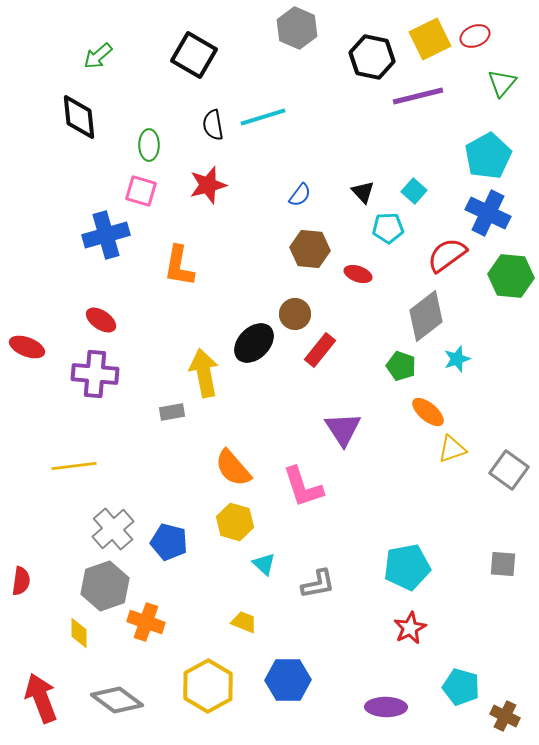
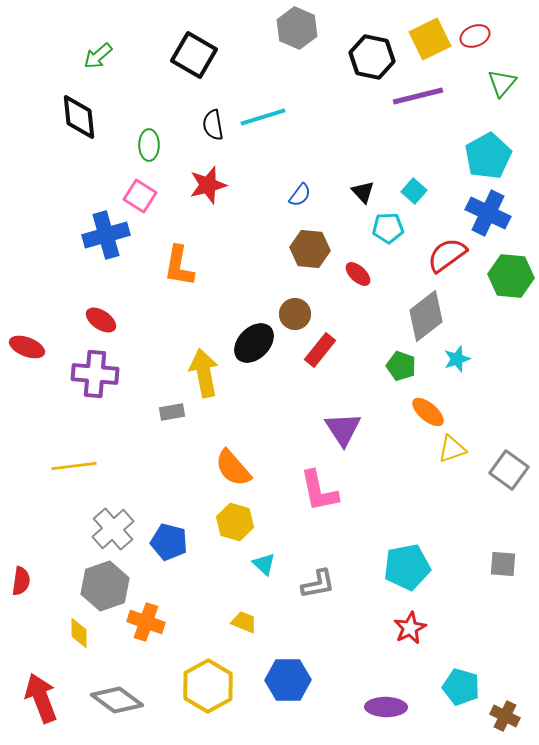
pink square at (141, 191): moved 1 px left, 5 px down; rotated 16 degrees clockwise
red ellipse at (358, 274): rotated 24 degrees clockwise
pink L-shape at (303, 487): moved 16 px right, 4 px down; rotated 6 degrees clockwise
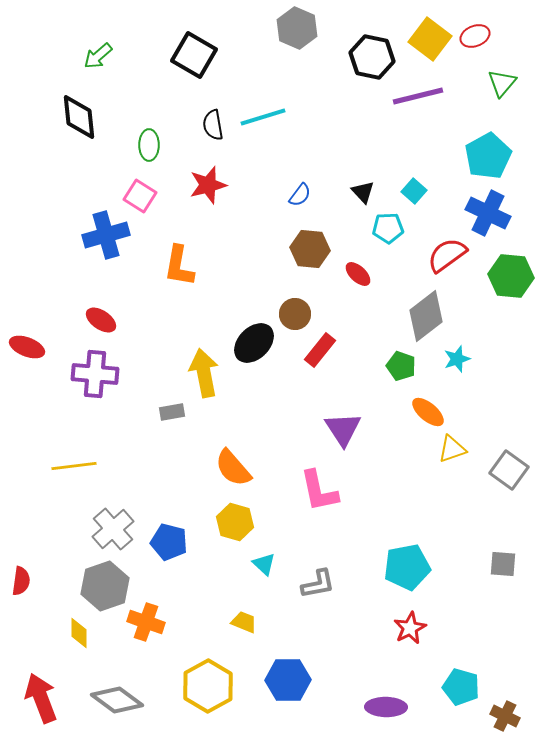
yellow square at (430, 39): rotated 27 degrees counterclockwise
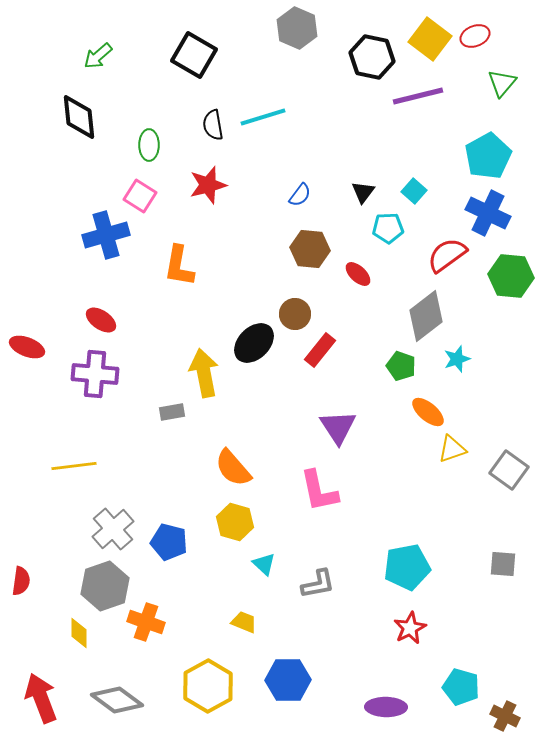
black triangle at (363, 192): rotated 20 degrees clockwise
purple triangle at (343, 429): moved 5 px left, 2 px up
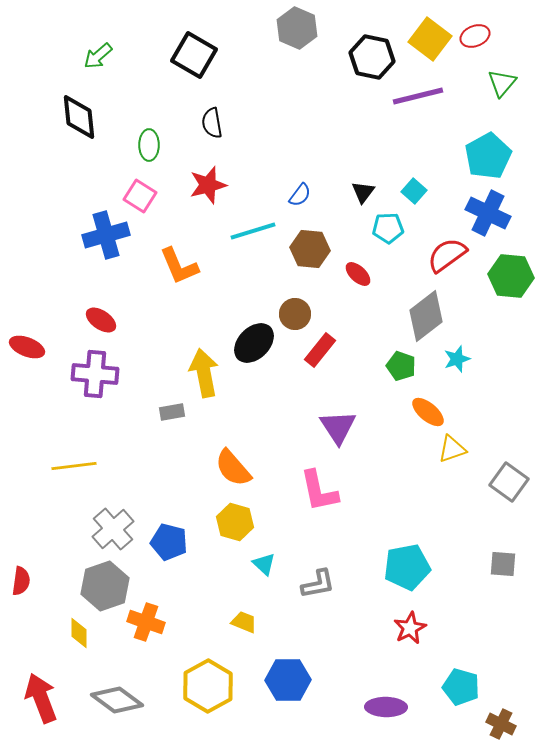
cyan line at (263, 117): moved 10 px left, 114 px down
black semicircle at (213, 125): moved 1 px left, 2 px up
orange L-shape at (179, 266): rotated 33 degrees counterclockwise
gray square at (509, 470): moved 12 px down
brown cross at (505, 716): moved 4 px left, 8 px down
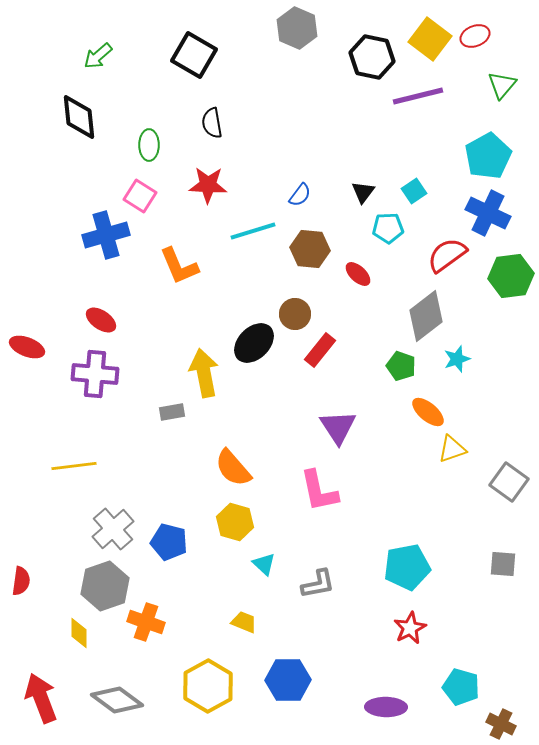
green triangle at (502, 83): moved 2 px down
red star at (208, 185): rotated 18 degrees clockwise
cyan square at (414, 191): rotated 15 degrees clockwise
green hexagon at (511, 276): rotated 12 degrees counterclockwise
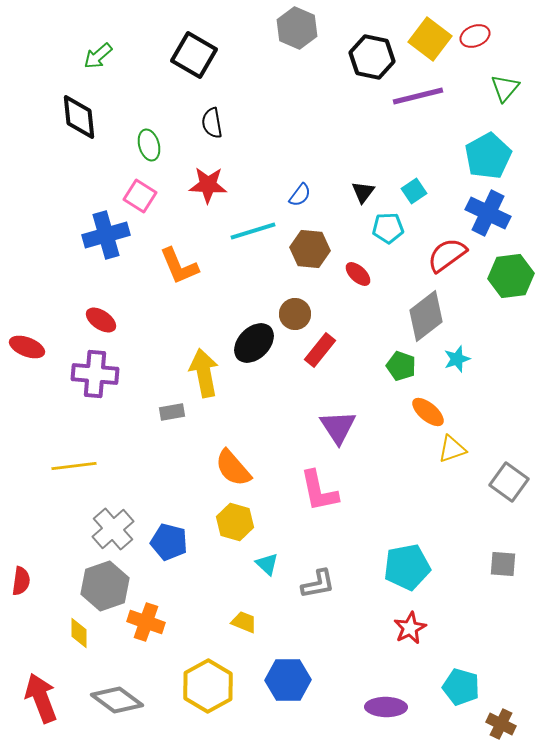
green triangle at (502, 85): moved 3 px right, 3 px down
green ellipse at (149, 145): rotated 16 degrees counterclockwise
cyan triangle at (264, 564): moved 3 px right
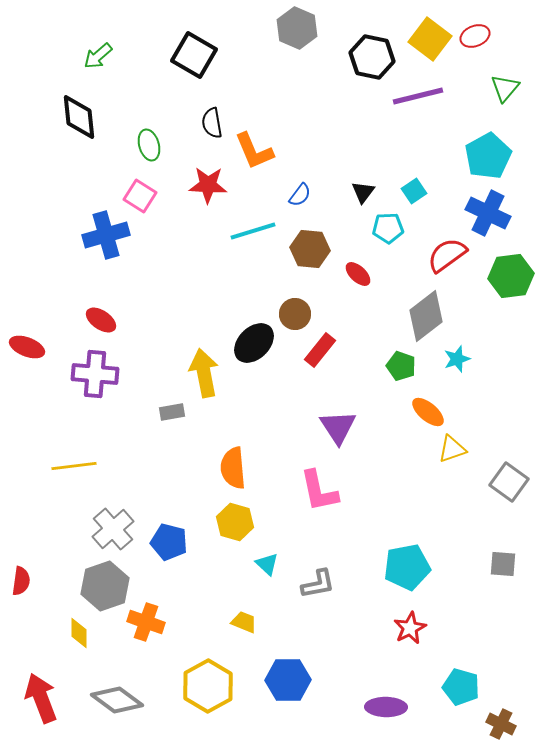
orange L-shape at (179, 266): moved 75 px right, 115 px up
orange semicircle at (233, 468): rotated 36 degrees clockwise
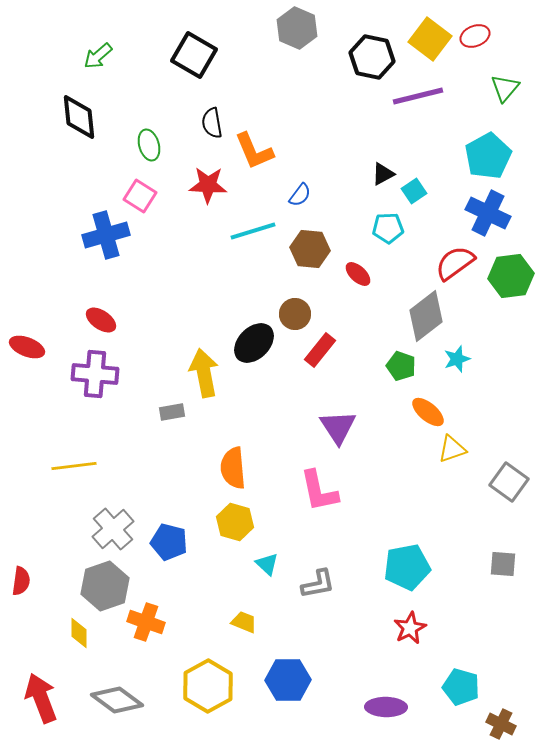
black triangle at (363, 192): moved 20 px right, 18 px up; rotated 25 degrees clockwise
red semicircle at (447, 255): moved 8 px right, 8 px down
